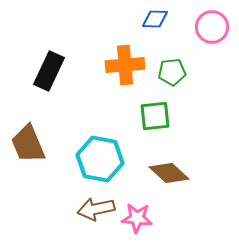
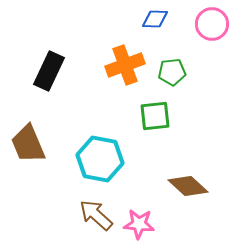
pink circle: moved 3 px up
orange cross: rotated 15 degrees counterclockwise
brown diamond: moved 19 px right, 13 px down
brown arrow: moved 6 px down; rotated 54 degrees clockwise
pink star: moved 2 px right, 6 px down
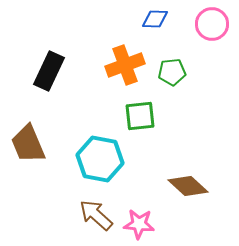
green square: moved 15 px left
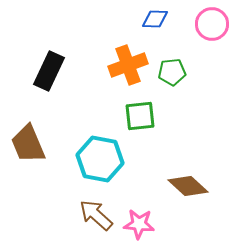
orange cross: moved 3 px right
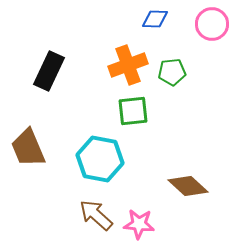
green square: moved 7 px left, 5 px up
brown trapezoid: moved 4 px down
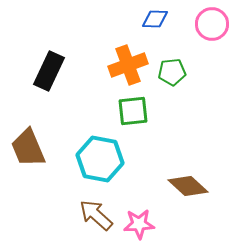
pink star: rotated 8 degrees counterclockwise
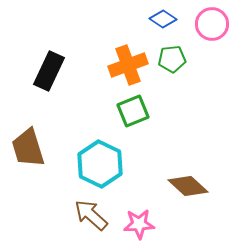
blue diamond: moved 8 px right; rotated 32 degrees clockwise
green pentagon: moved 13 px up
green square: rotated 16 degrees counterclockwise
brown trapezoid: rotated 6 degrees clockwise
cyan hexagon: moved 5 px down; rotated 15 degrees clockwise
brown arrow: moved 5 px left
